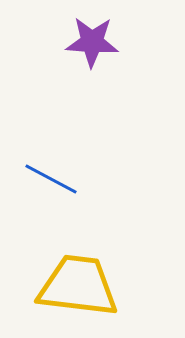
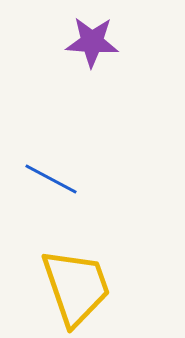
yellow trapezoid: moved 2 px left, 1 px down; rotated 64 degrees clockwise
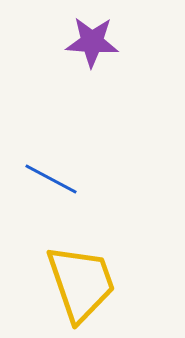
yellow trapezoid: moved 5 px right, 4 px up
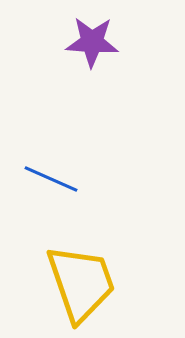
blue line: rotated 4 degrees counterclockwise
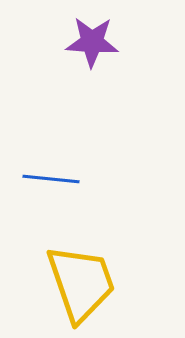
blue line: rotated 18 degrees counterclockwise
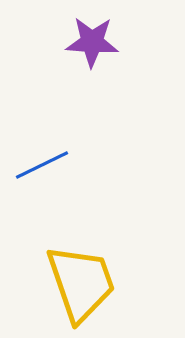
blue line: moved 9 px left, 14 px up; rotated 32 degrees counterclockwise
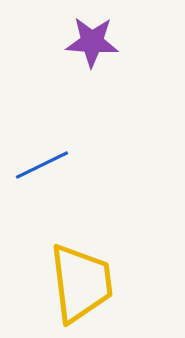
yellow trapezoid: rotated 12 degrees clockwise
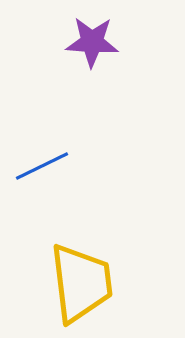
blue line: moved 1 px down
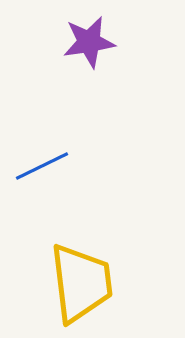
purple star: moved 3 px left; rotated 12 degrees counterclockwise
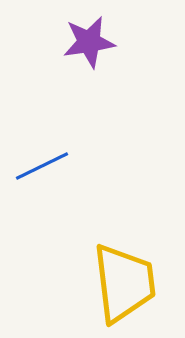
yellow trapezoid: moved 43 px right
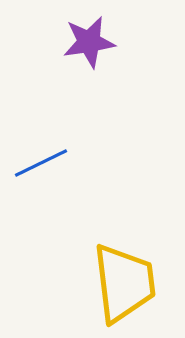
blue line: moved 1 px left, 3 px up
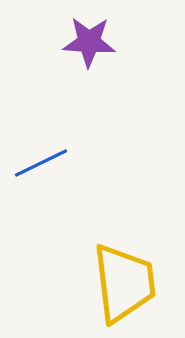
purple star: rotated 12 degrees clockwise
